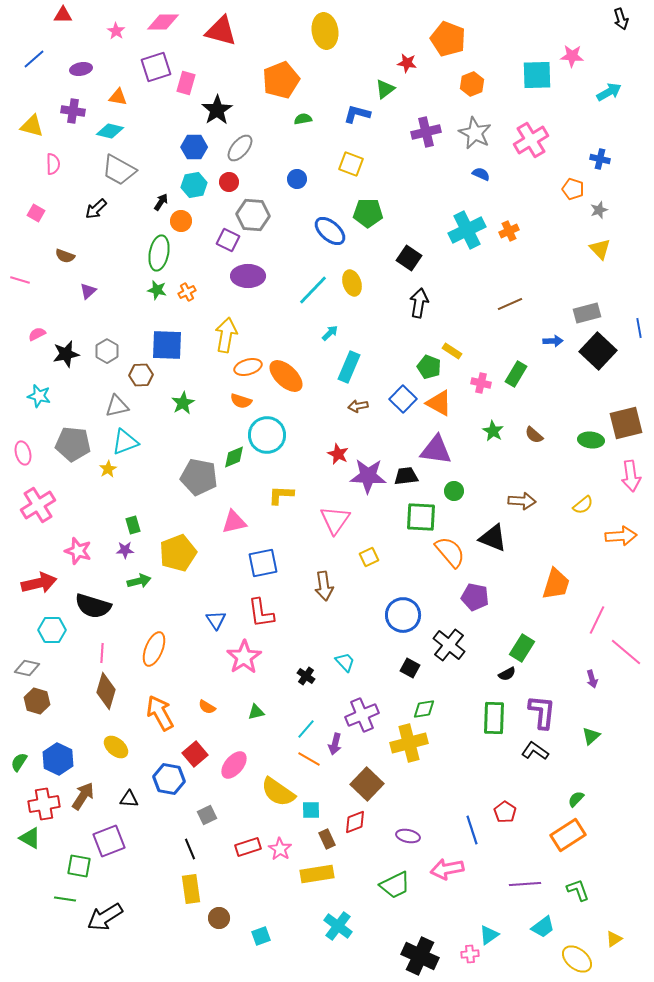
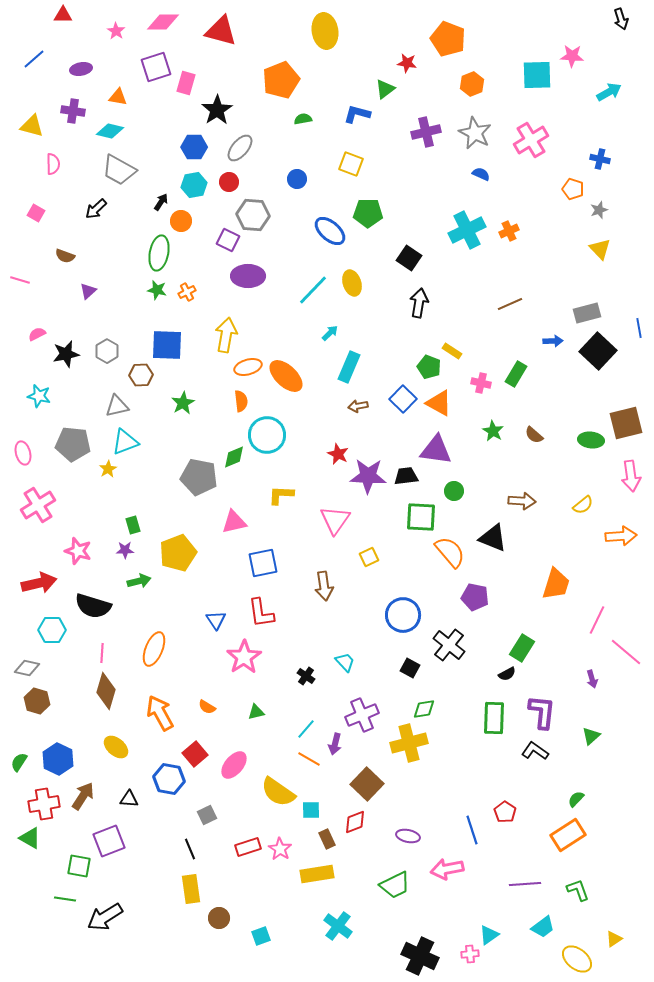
orange semicircle at (241, 401): rotated 115 degrees counterclockwise
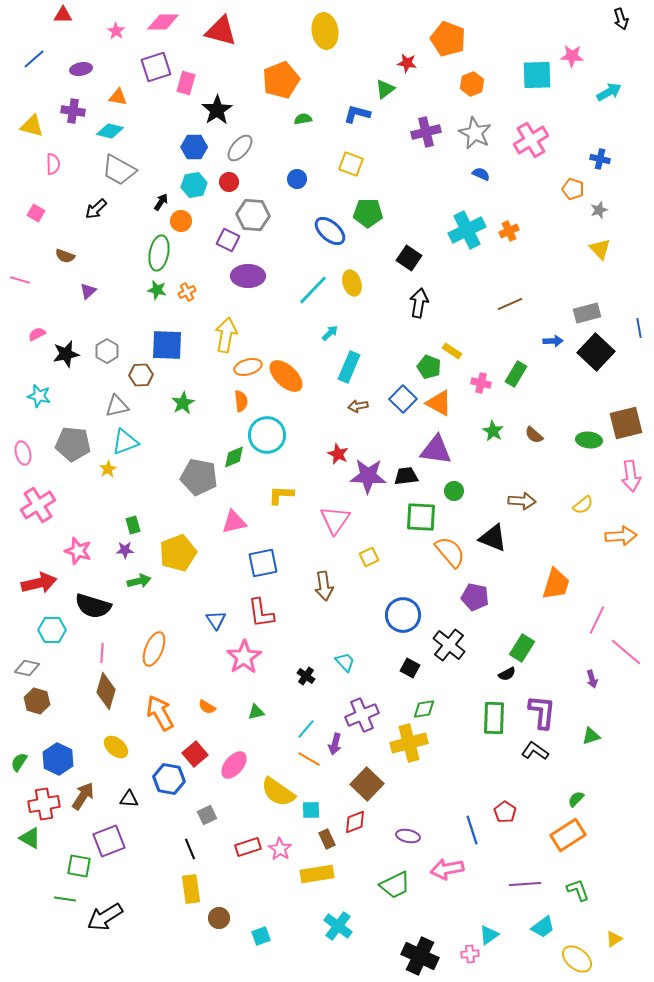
black square at (598, 351): moved 2 px left, 1 px down
green ellipse at (591, 440): moved 2 px left
green triangle at (591, 736): rotated 24 degrees clockwise
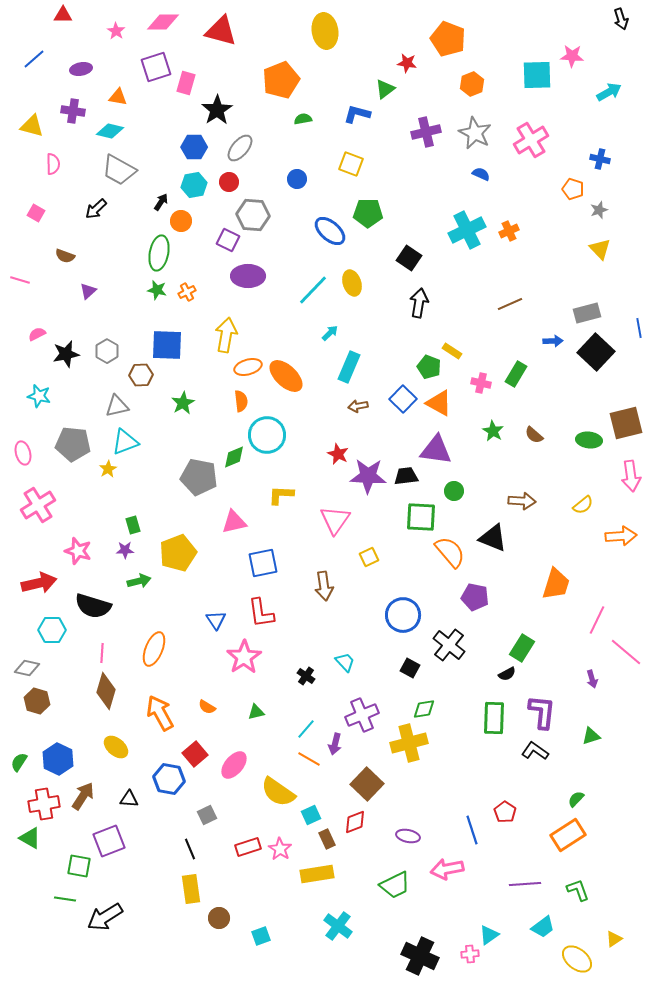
cyan square at (311, 810): moved 5 px down; rotated 24 degrees counterclockwise
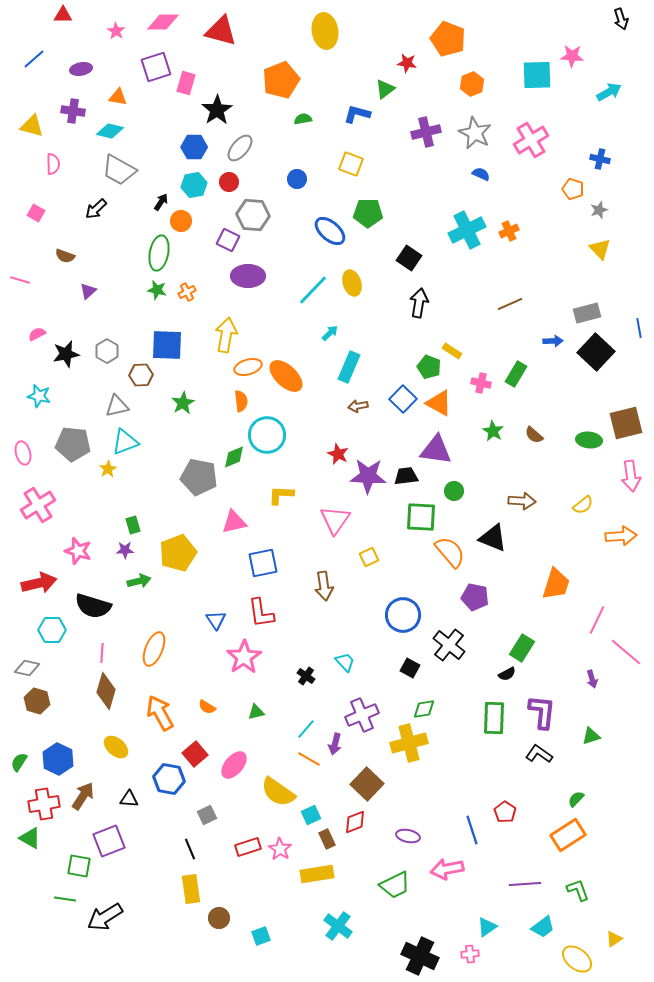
black L-shape at (535, 751): moved 4 px right, 3 px down
cyan triangle at (489, 935): moved 2 px left, 8 px up
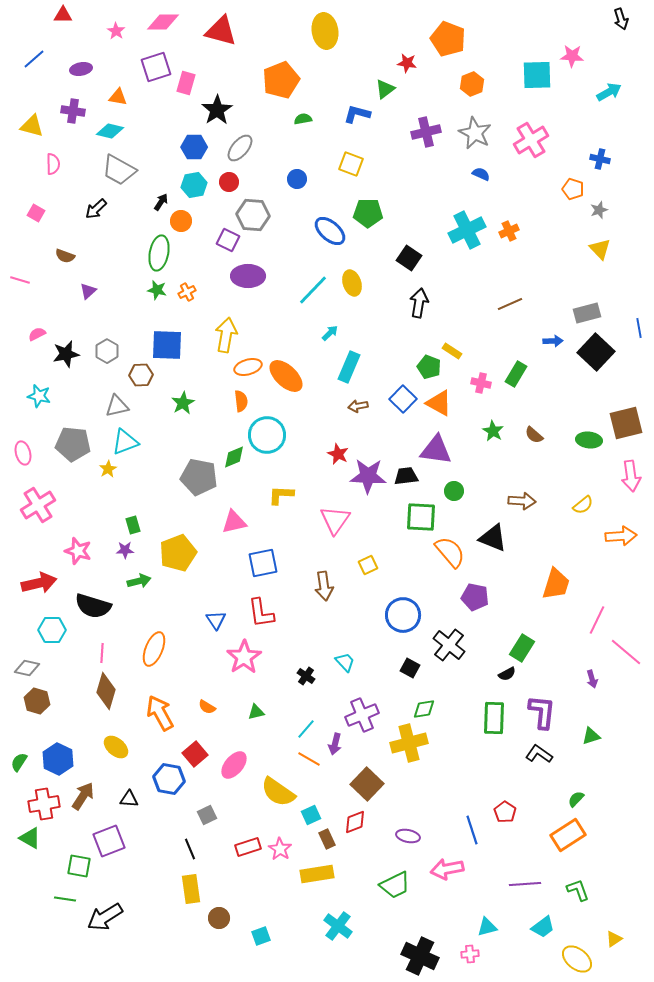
yellow square at (369, 557): moved 1 px left, 8 px down
cyan triangle at (487, 927): rotated 20 degrees clockwise
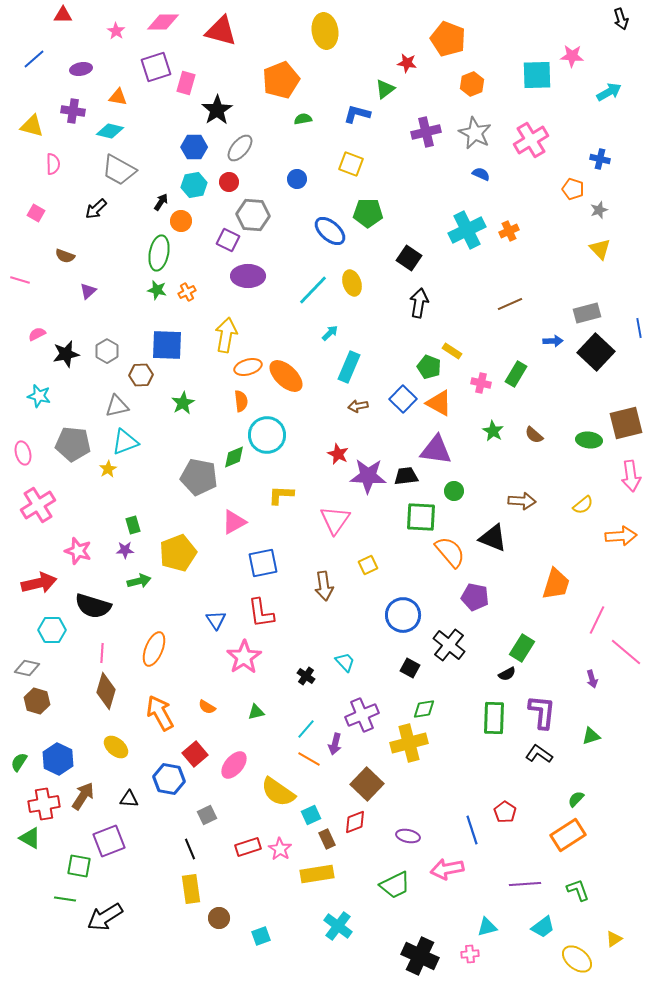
pink triangle at (234, 522): rotated 16 degrees counterclockwise
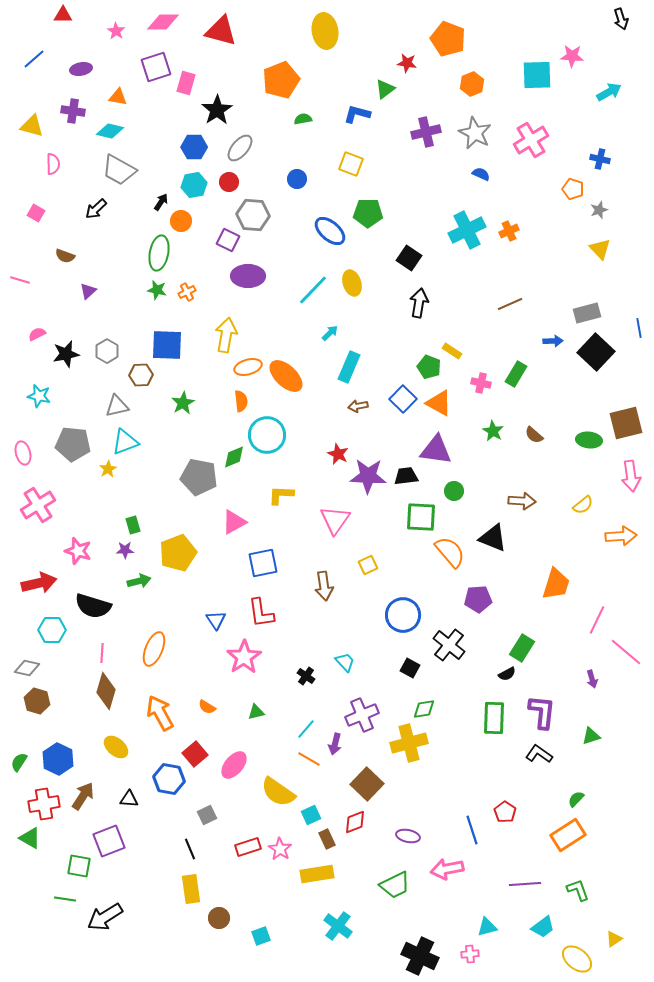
purple pentagon at (475, 597): moved 3 px right, 2 px down; rotated 16 degrees counterclockwise
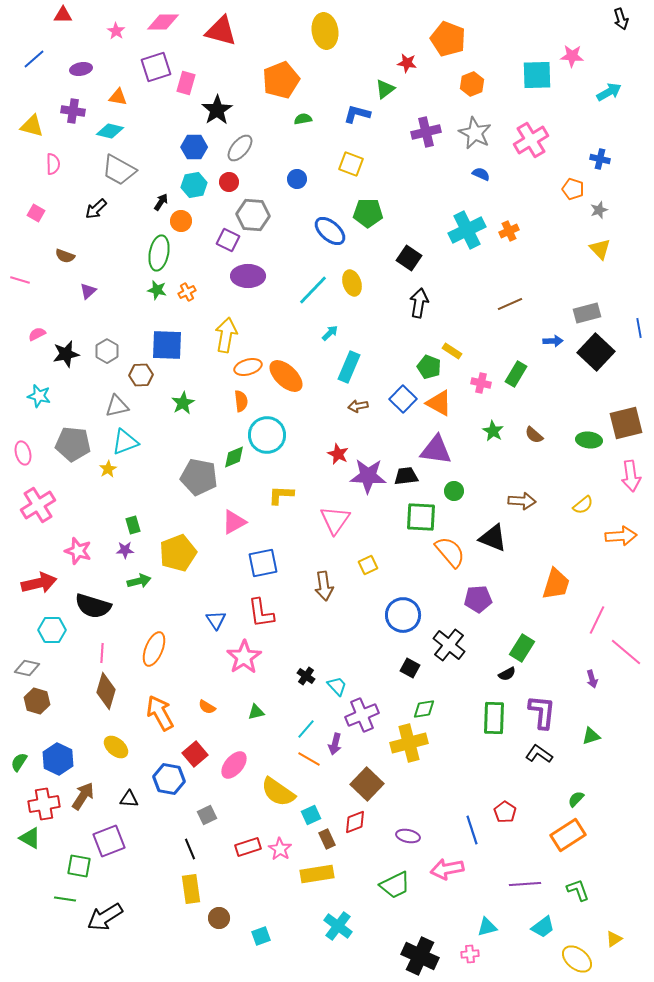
cyan trapezoid at (345, 662): moved 8 px left, 24 px down
